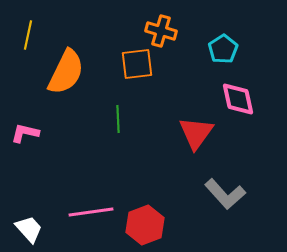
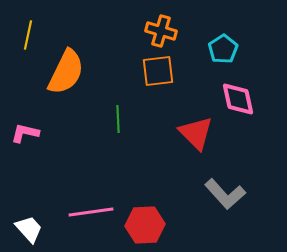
orange square: moved 21 px right, 7 px down
red triangle: rotated 21 degrees counterclockwise
red hexagon: rotated 18 degrees clockwise
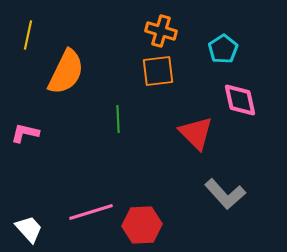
pink diamond: moved 2 px right, 1 px down
pink line: rotated 9 degrees counterclockwise
red hexagon: moved 3 px left
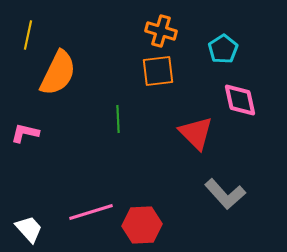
orange semicircle: moved 8 px left, 1 px down
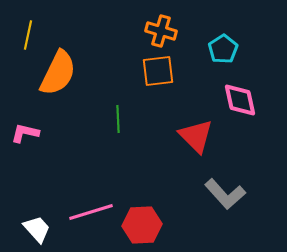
red triangle: moved 3 px down
white trapezoid: moved 8 px right
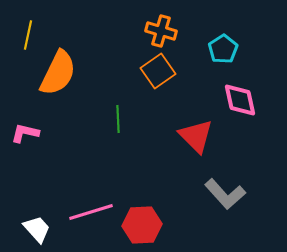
orange square: rotated 28 degrees counterclockwise
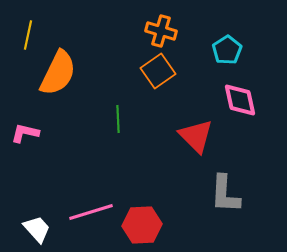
cyan pentagon: moved 4 px right, 1 px down
gray L-shape: rotated 45 degrees clockwise
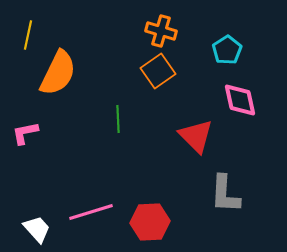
pink L-shape: rotated 24 degrees counterclockwise
red hexagon: moved 8 px right, 3 px up
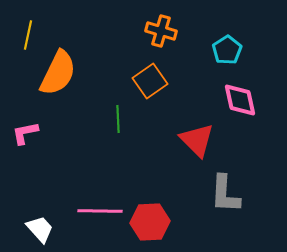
orange square: moved 8 px left, 10 px down
red triangle: moved 1 px right, 4 px down
pink line: moved 9 px right, 1 px up; rotated 18 degrees clockwise
white trapezoid: moved 3 px right
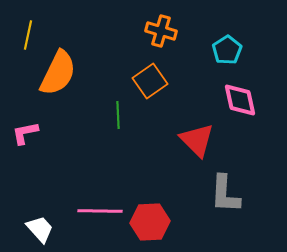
green line: moved 4 px up
